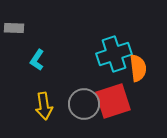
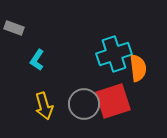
gray rectangle: rotated 18 degrees clockwise
yellow arrow: rotated 8 degrees counterclockwise
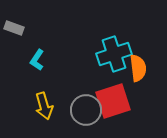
gray circle: moved 2 px right, 6 px down
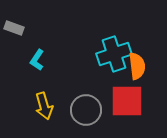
orange semicircle: moved 1 px left, 2 px up
red square: moved 14 px right; rotated 18 degrees clockwise
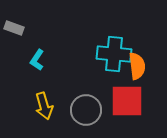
cyan cross: rotated 24 degrees clockwise
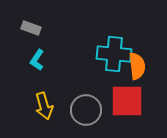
gray rectangle: moved 17 px right
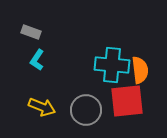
gray rectangle: moved 4 px down
cyan cross: moved 2 px left, 11 px down
orange semicircle: moved 3 px right, 4 px down
red square: rotated 6 degrees counterclockwise
yellow arrow: moved 2 px left, 1 px down; rotated 52 degrees counterclockwise
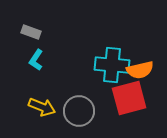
cyan L-shape: moved 1 px left
orange semicircle: rotated 84 degrees clockwise
red square: moved 2 px right, 3 px up; rotated 9 degrees counterclockwise
gray circle: moved 7 px left, 1 px down
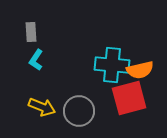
gray rectangle: rotated 66 degrees clockwise
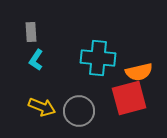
cyan cross: moved 14 px left, 7 px up
orange semicircle: moved 1 px left, 2 px down
